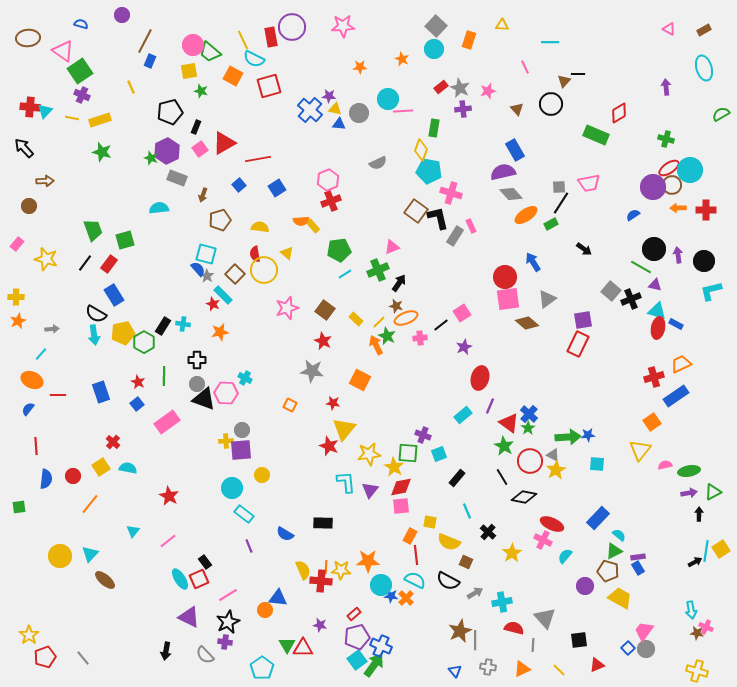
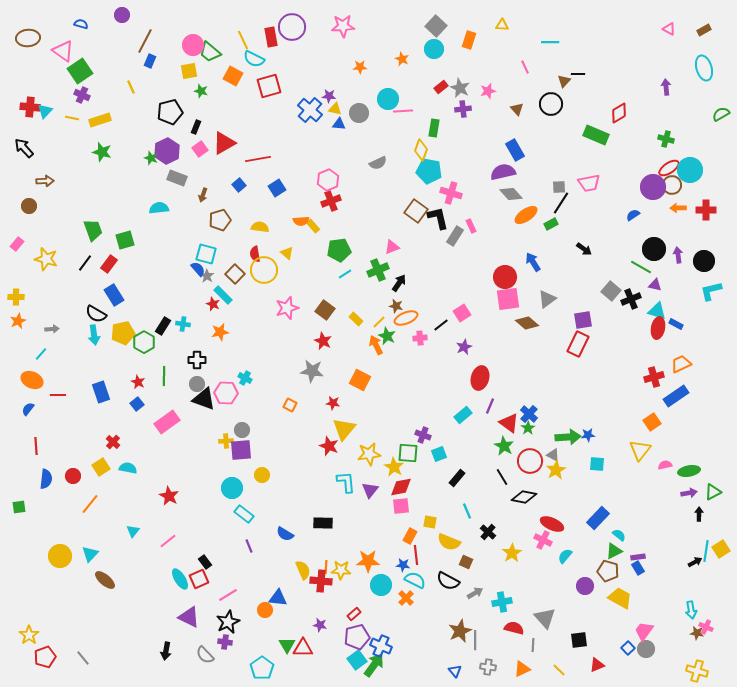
blue star at (391, 596): moved 12 px right, 31 px up
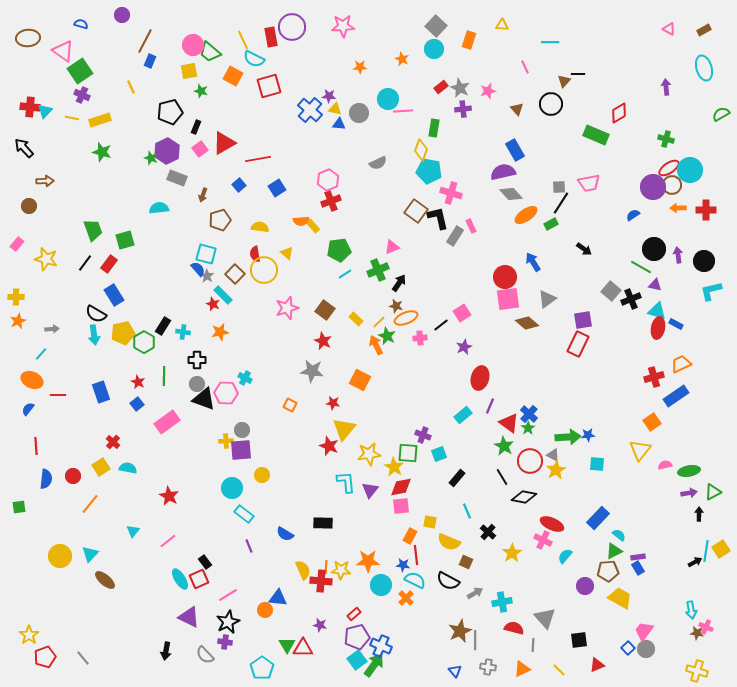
cyan cross at (183, 324): moved 8 px down
brown pentagon at (608, 571): rotated 20 degrees counterclockwise
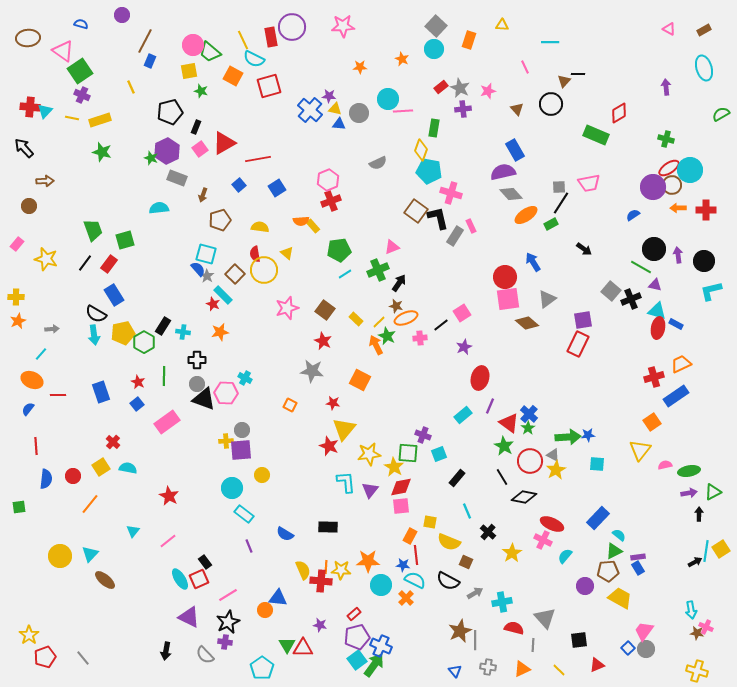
black rectangle at (323, 523): moved 5 px right, 4 px down
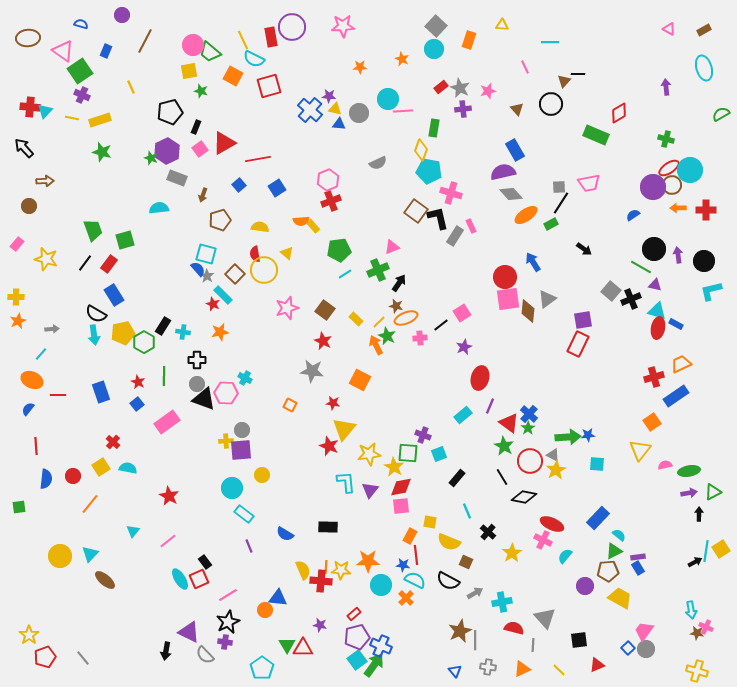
blue rectangle at (150, 61): moved 44 px left, 10 px up
brown diamond at (527, 323): moved 1 px right, 12 px up; rotated 55 degrees clockwise
purple triangle at (189, 617): moved 15 px down
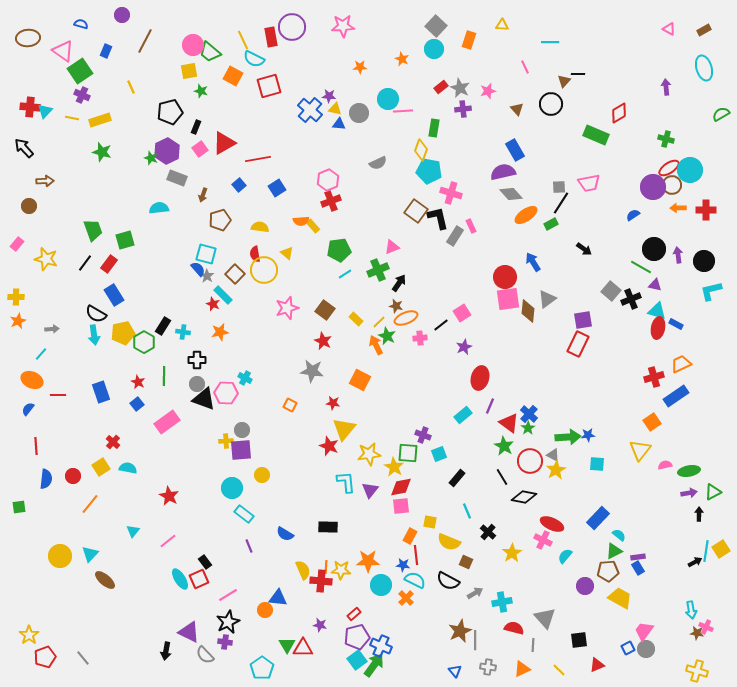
blue square at (628, 648): rotated 16 degrees clockwise
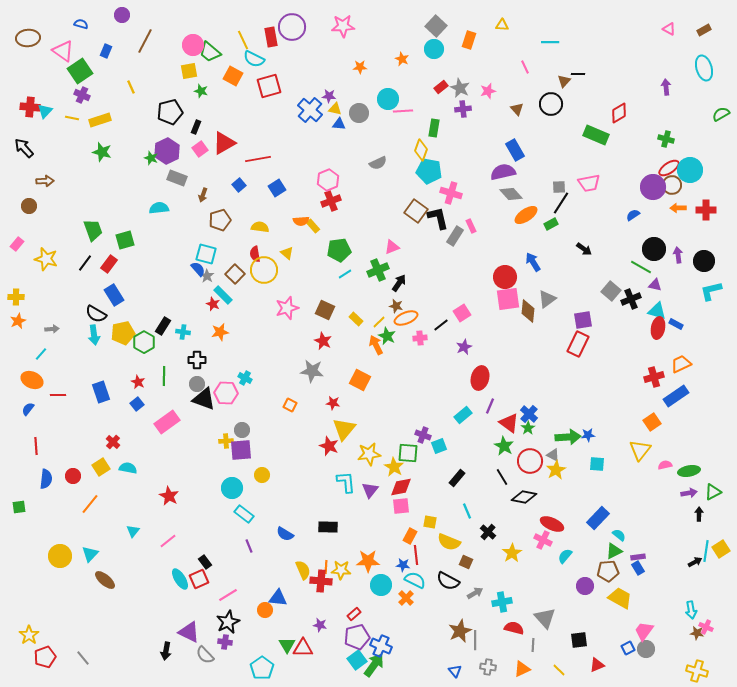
brown square at (325, 310): rotated 12 degrees counterclockwise
cyan square at (439, 454): moved 8 px up
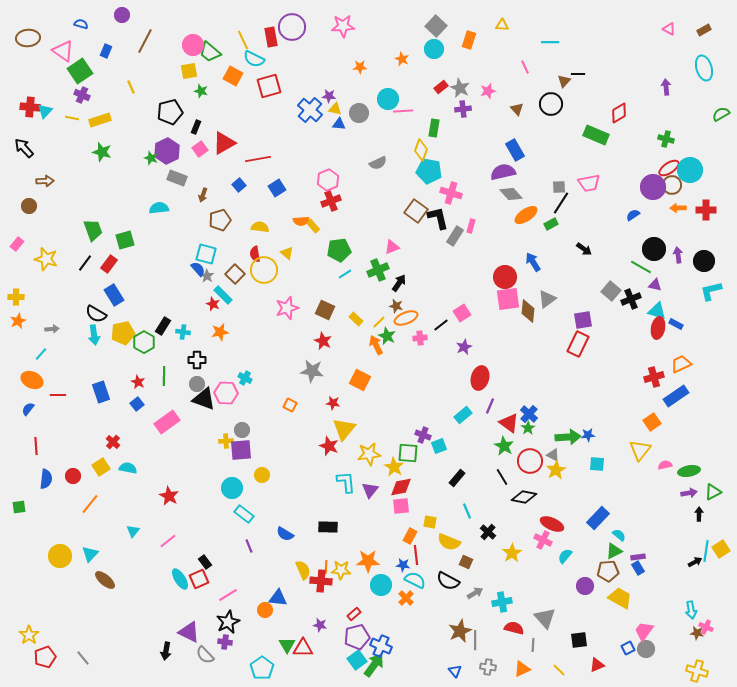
pink rectangle at (471, 226): rotated 40 degrees clockwise
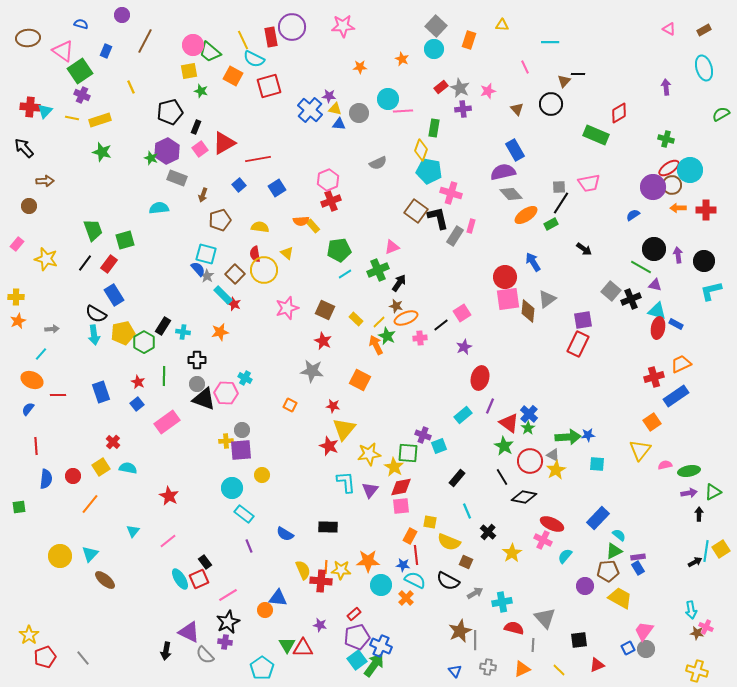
red star at (213, 304): moved 21 px right
red star at (333, 403): moved 3 px down
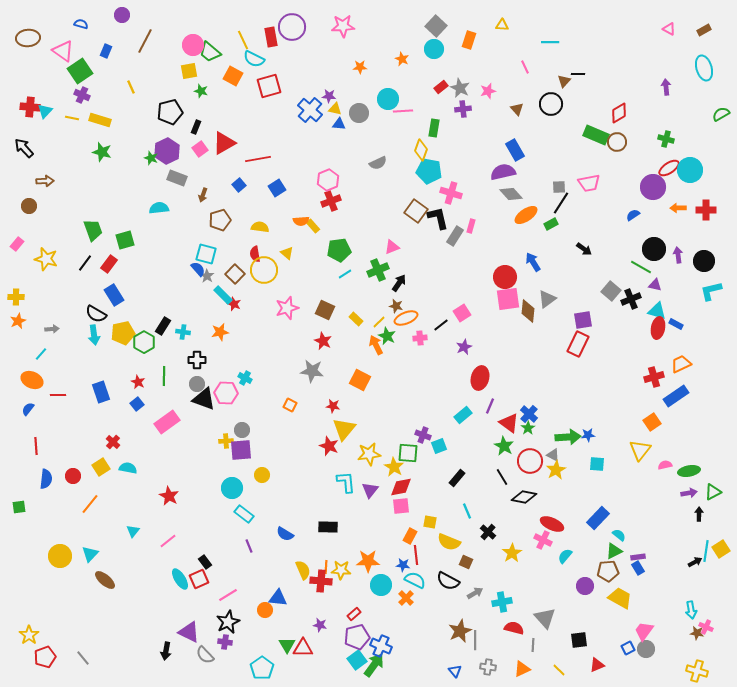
yellow rectangle at (100, 120): rotated 35 degrees clockwise
brown circle at (672, 185): moved 55 px left, 43 px up
